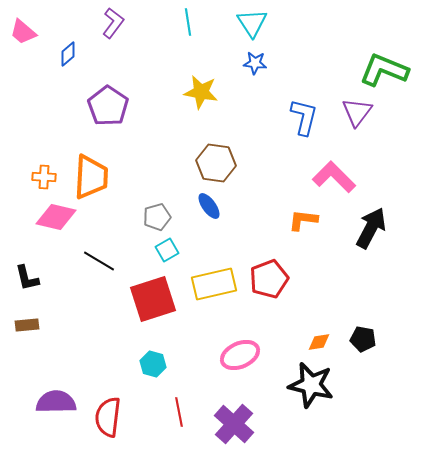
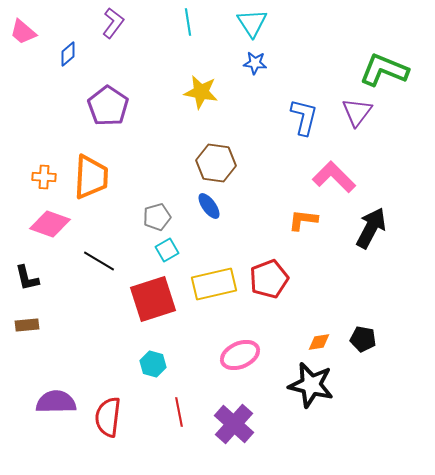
pink diamond: moved 6 px left, 7 px down; rotated 6 degrees clockwise
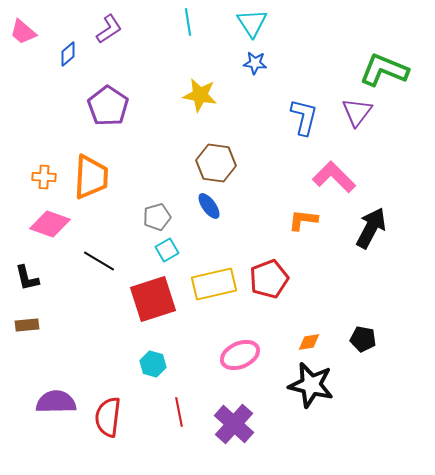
purple L-shape: moved 4 px left, 6 px down; rotated 20 degrees clockwise
yellow star: moved 1 px left, 3 px down
orange diamond: moved 10 px left
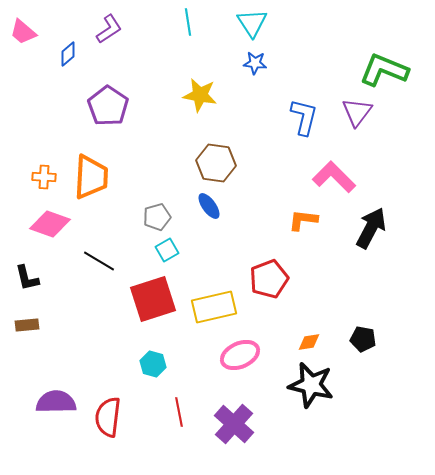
yellow rectangle: moved 23 px down
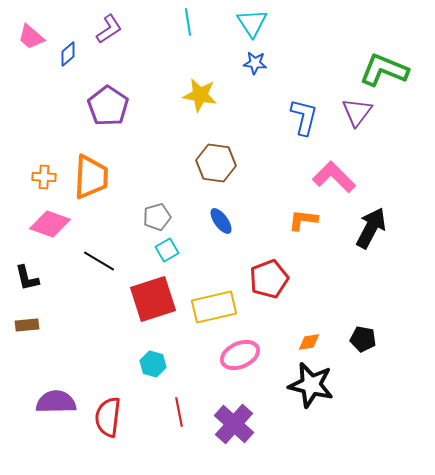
pink trapezoid: moved 8 px right, 5 px down
blue ellipse: moved 12 px right, 15 px down
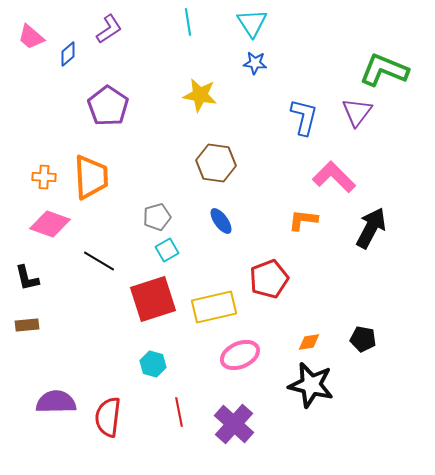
orange trapezoid: rotated 6 degrees counterclockwise
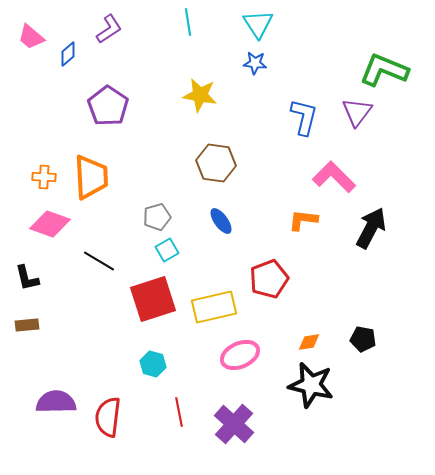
cyan triangle: moved 6 px right, 1 px down
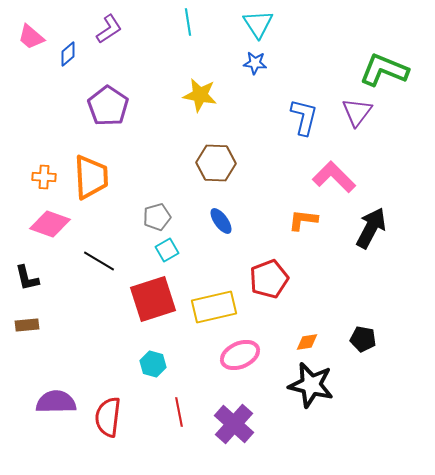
brown hexagon: rotated 6 degrees counterclockwise
orange diamond: moved 2 px left
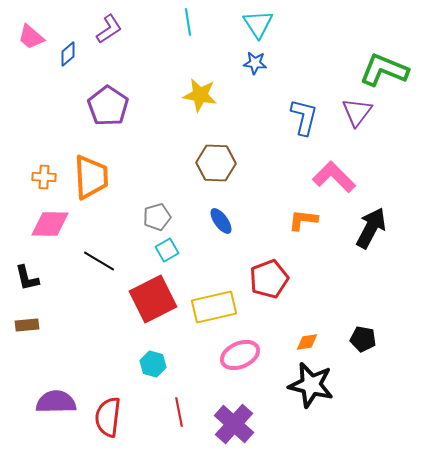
pink diamond: rotated 18 degrees counterclockwise
red square: rotated 9 degrees counterclockwise
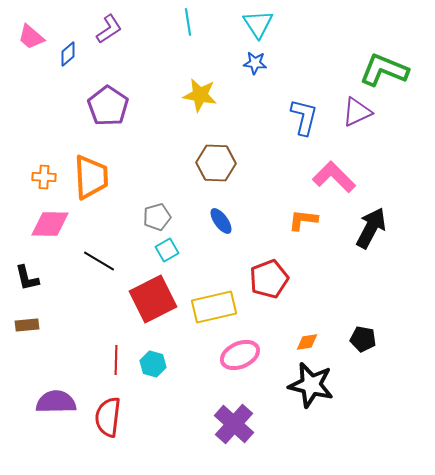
purple triangle: rotated 28 degrees clockwise
red line: moved 63 px left, 52 px up; rotated 12 degrees clockwise
